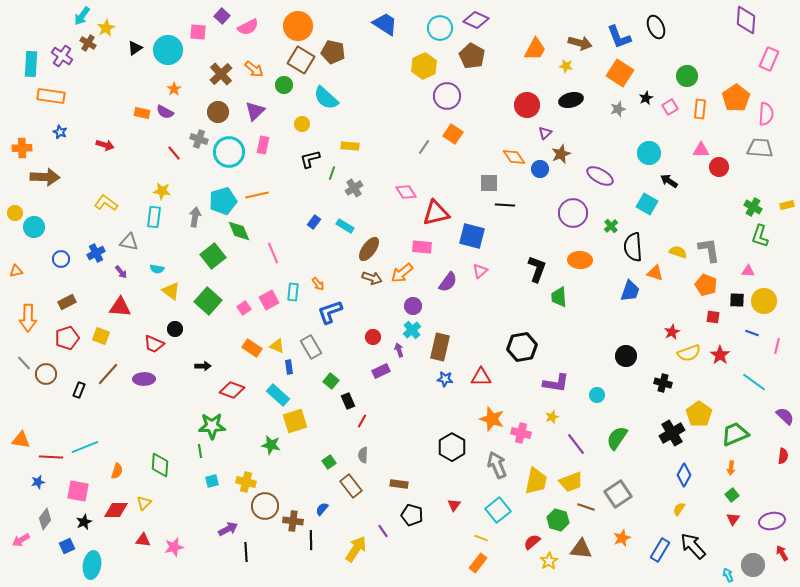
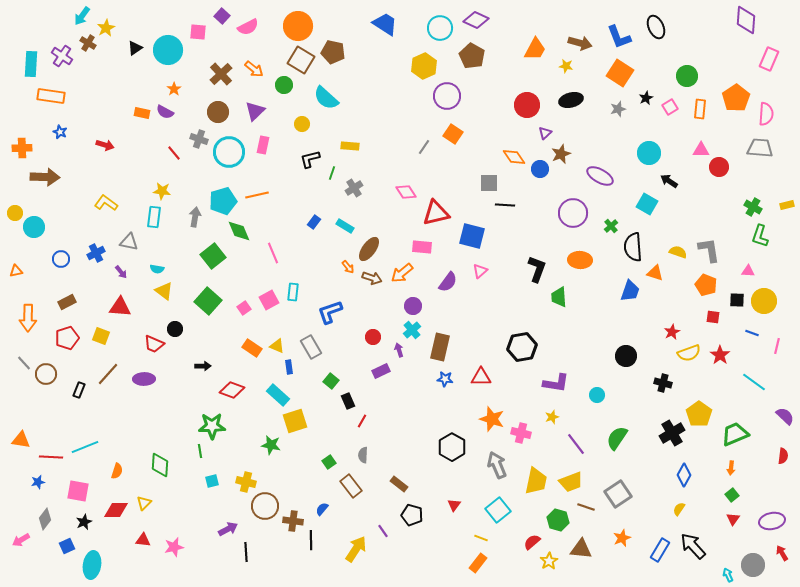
orange arrow at (318, 284): moved 30 px right, 17 px up
yellow triangle at (171, 291): moved 7 px left
brown rectangle at (399, 484): rotated 30 degrees clockwise
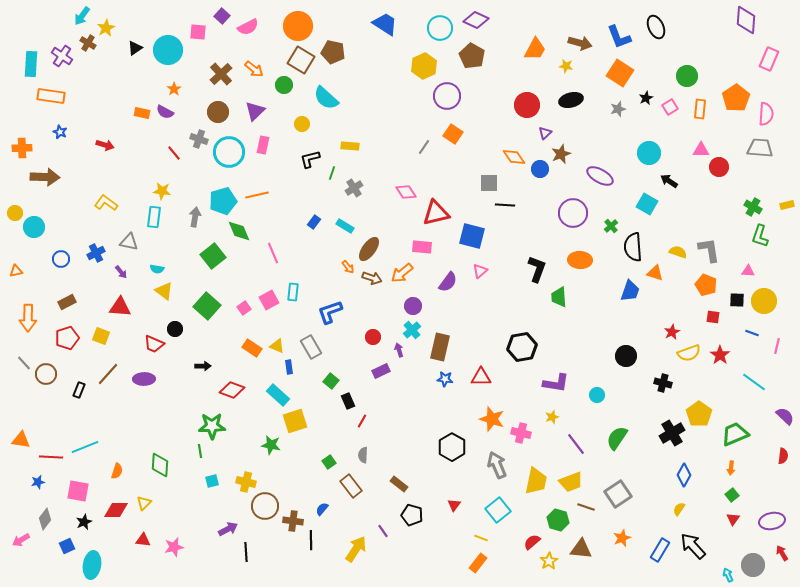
green square at (208, 301): moved 1 px left, 5 px down
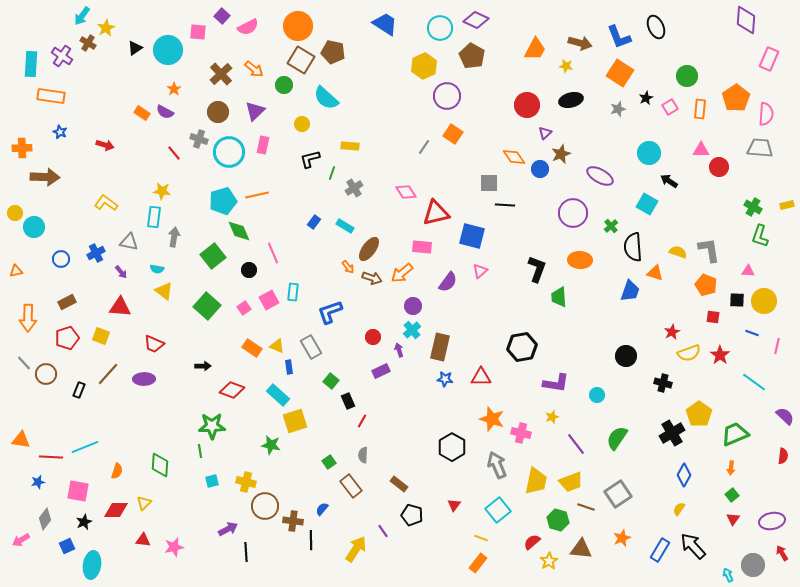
orange rectangle at (142, 113): rotated 21 degrees clockwise
gray arrow at (195, 217): moved 21 px left, 20 px down
black circle at (175, 329): moved 74 px right, 59 px up
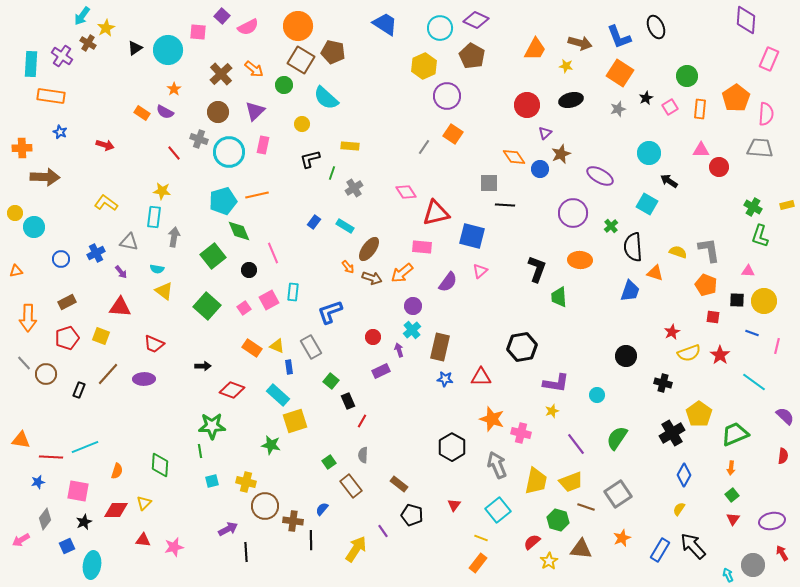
yellow star at (552, 417): moved 6 px up
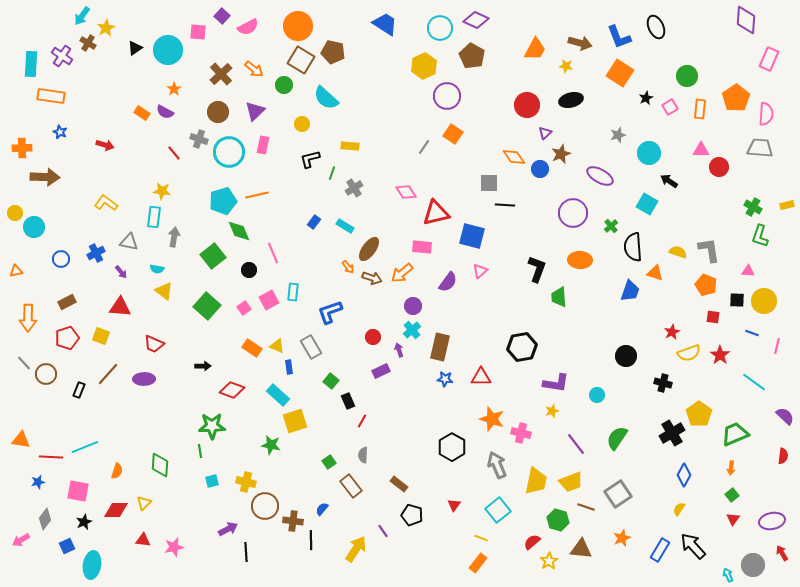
gray star at (618, 109): moved 26 px down
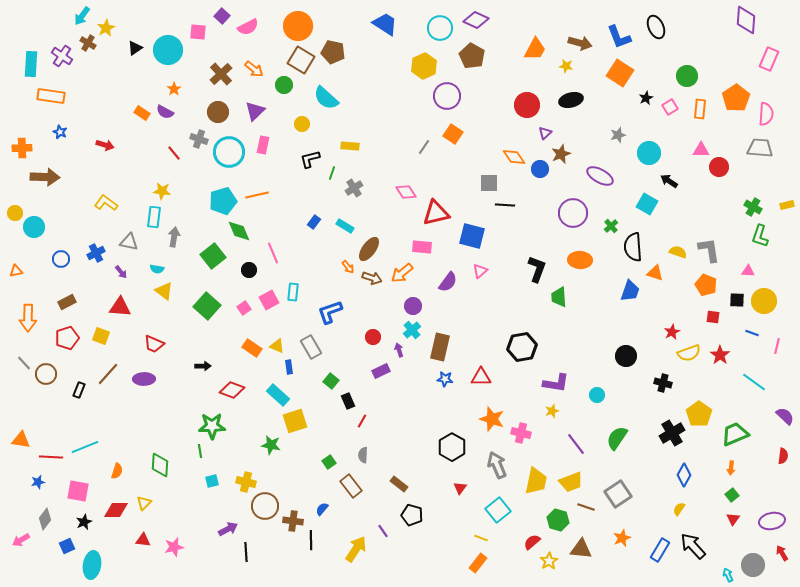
red triangle at (454, 505): moved 6 px right, 17 px up
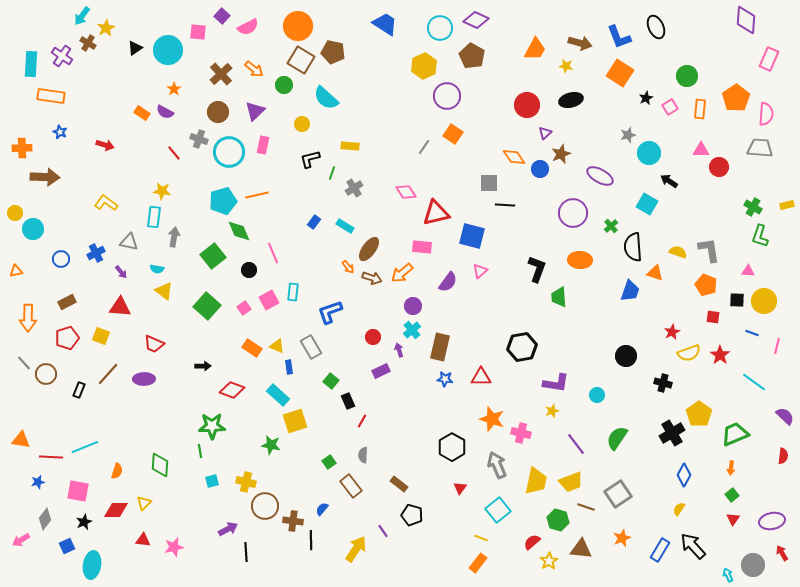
gray star at (618, 135): moved 10 px right
cyan circle at (34, 227): moved 1 px left, 2 px down
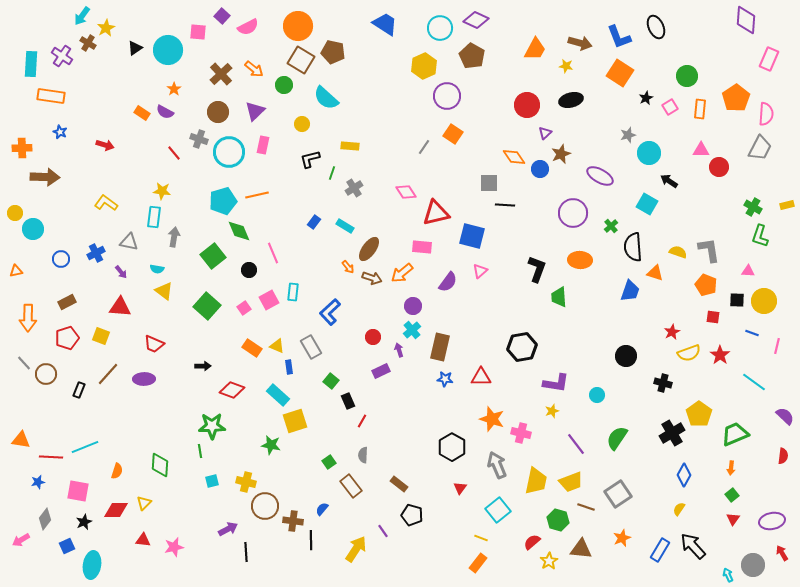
gray trapezoid at (760, 148): rotated 112 degrees clockwise
blue L-shape at (330, 312): rotated 24 degrees counterclockwise
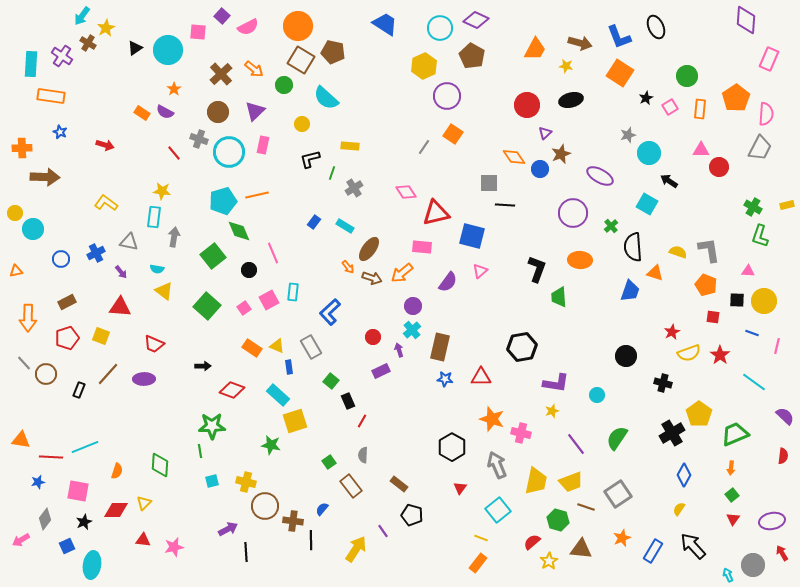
blue rectangle at (660, 550): moved 7 px left, 1 px down
